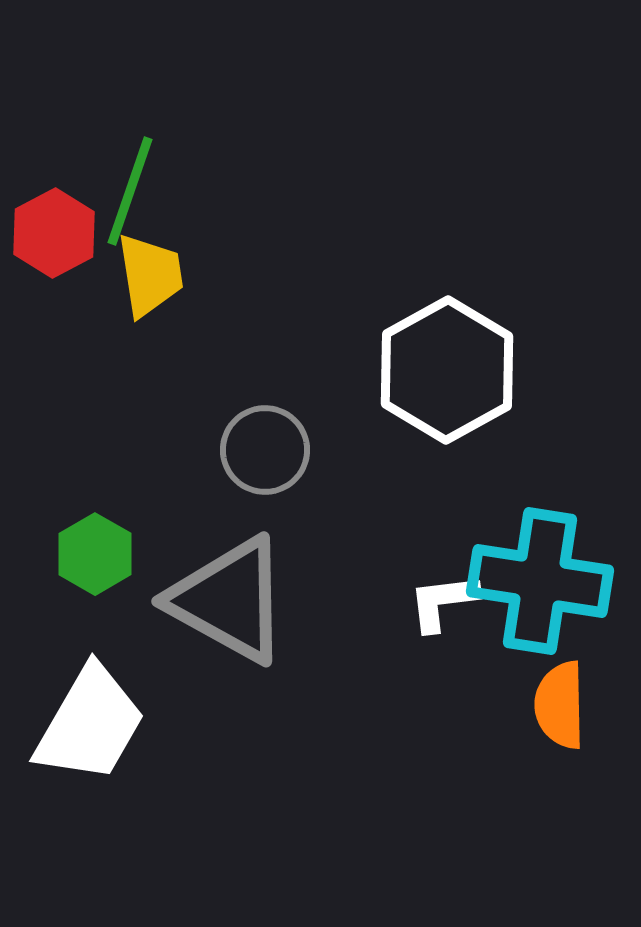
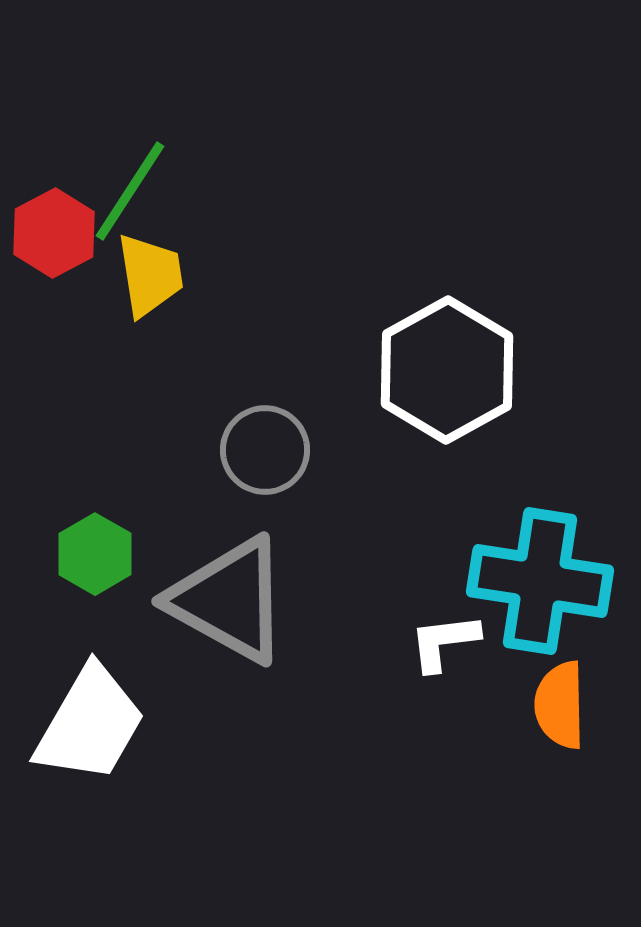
green line: rotated 14 degrees clockwise
white L-shape: moved 1 px right, 40 px down
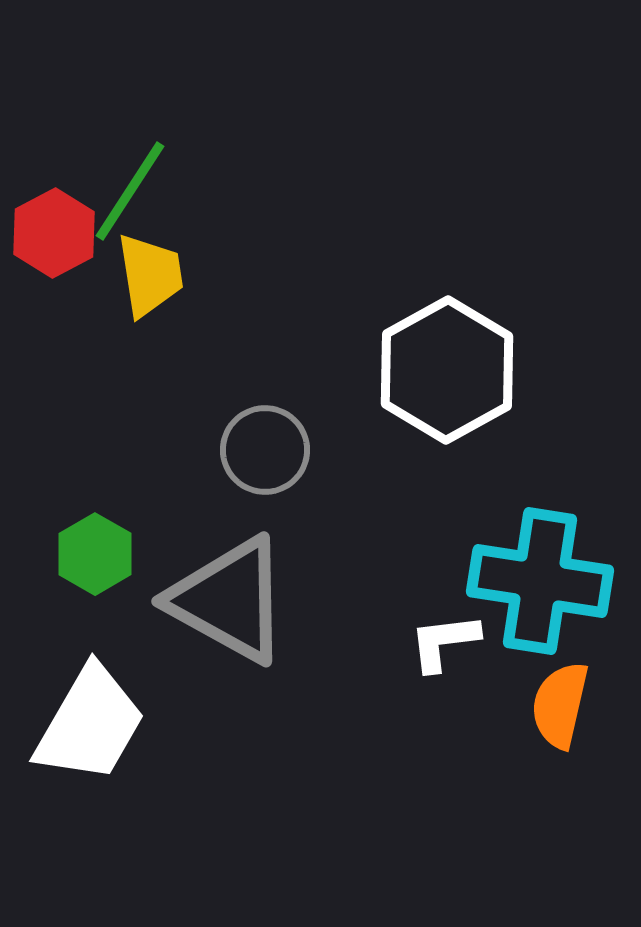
orange semicircle: rotated 14 degrees clockwise
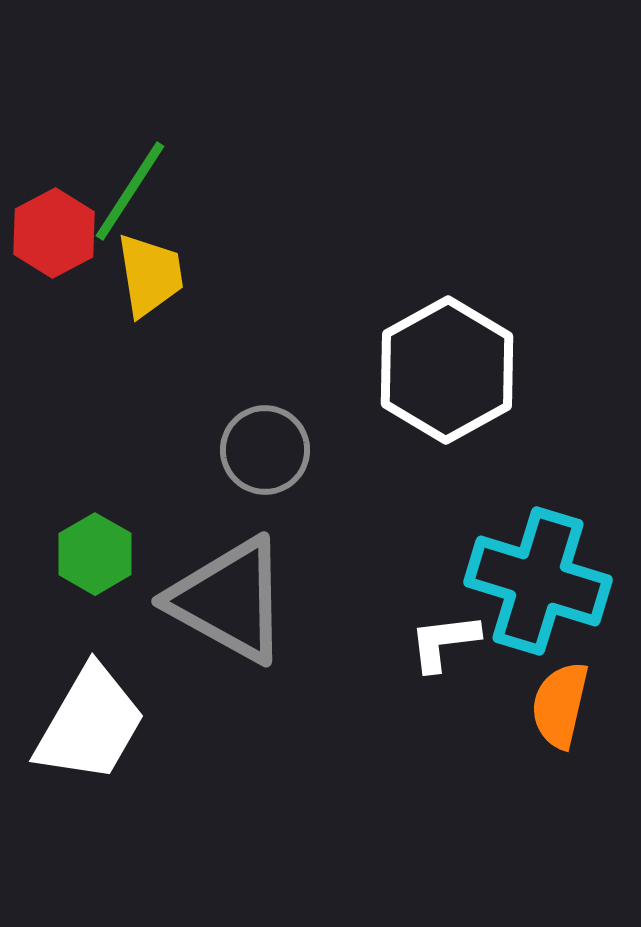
cyan cross: moved 2 px left; rotated 8 degrees clockwise
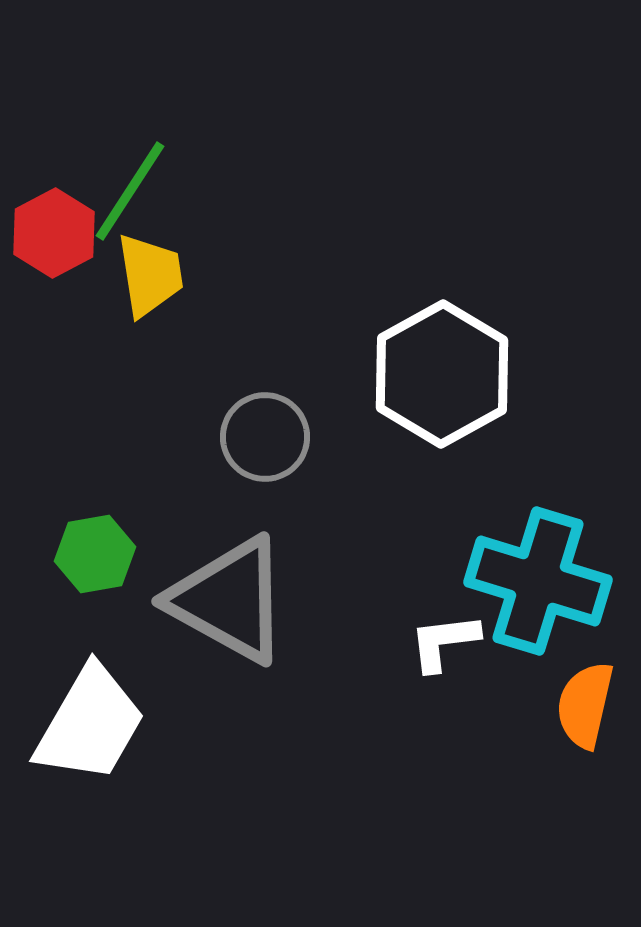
white hexagon: moved 5 px left, 4 px down
gray circle: moved 13 px up
green hexagon: rotated 20 degrees clockwise
orange semicircle: moved 25 px right
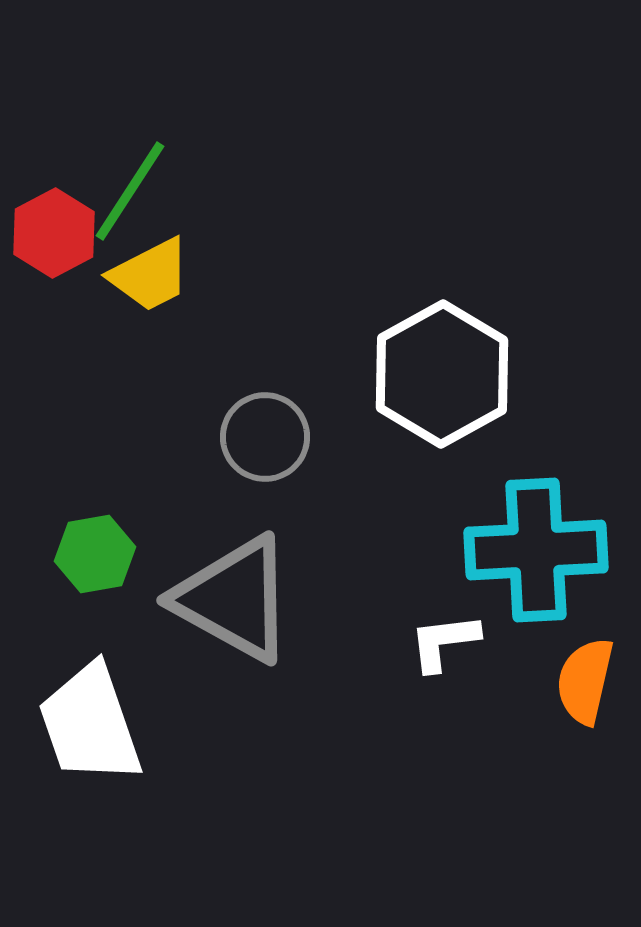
yellow trapezoid: rotated 72 degrees clockwise
cyan cross: moved 2 px left, 31 px up; rotated 20 degrees counterclockwise
gray triangle: moved 5 px right, 1 px up
orange semicircle: moved 24 px up
white trapezoid: rotated 131 degrees clockwise
